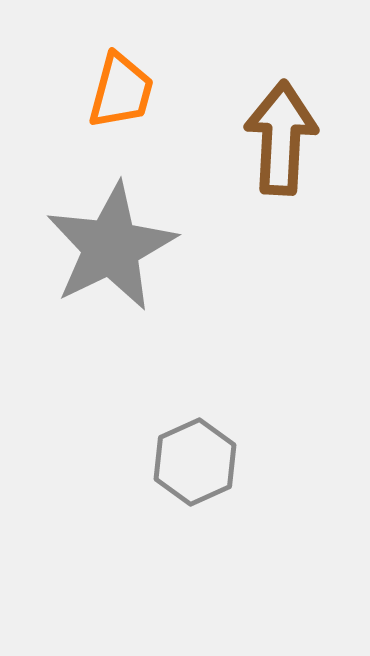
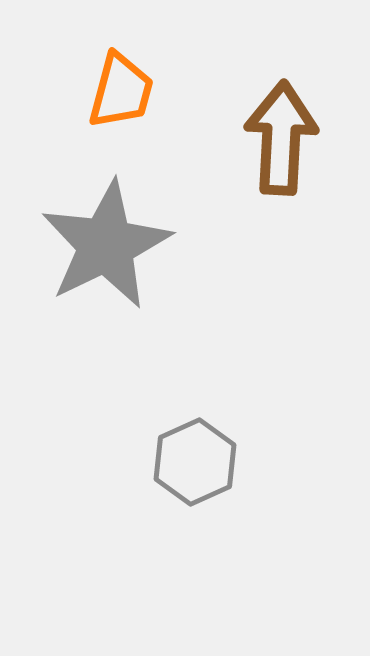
gray star: moved 5 px left, 2 px up
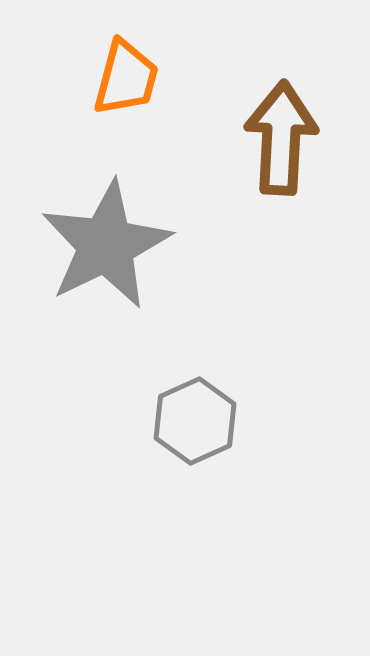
orange trapezoid: moved 5 px right, 13 px up
gray hexagon: moved 41 px up
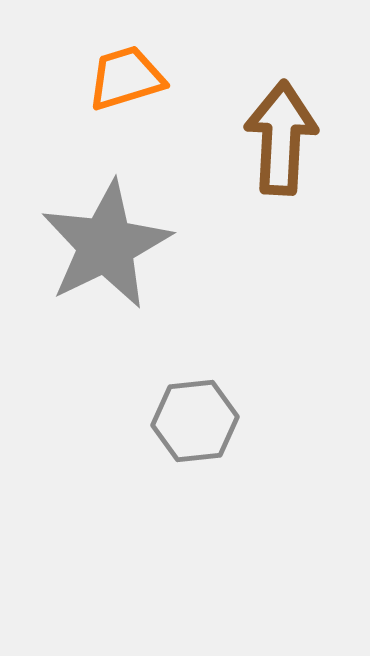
orange trapezoid: rotated 122 degrees counterclockwise
gray hexagon: rotated 18 degrees clockwise
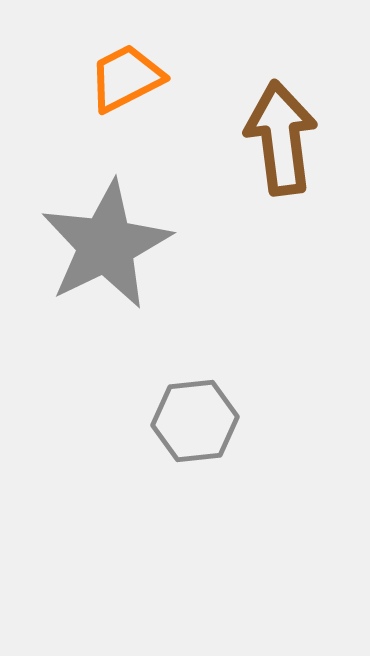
orange trapezoid: rotated 10 degrees counterclockwise
brown arrow: rotated 10 degrees counterclockwise
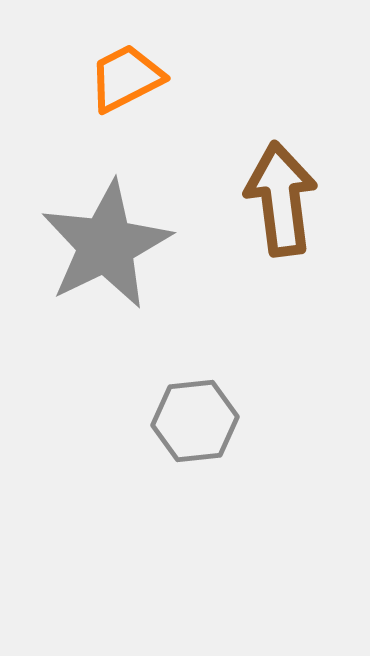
brown arrow: moved 61 px down
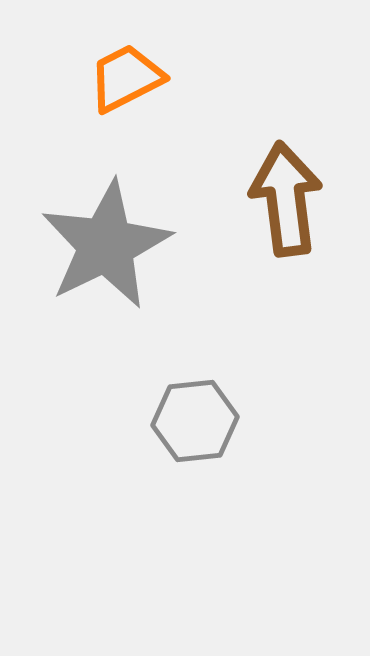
brown arrow: moved 5 px right
